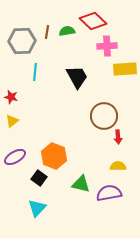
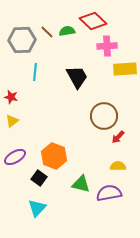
brown line: rotated 56 degrees counterclockwise
gray hexagon: moved 1 px up
red arrow: rotated 48 degrees clockwise
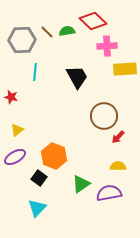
yellow triangle: moved 5 px right, 9 px down
green triangle: rotated 48 degrees counterclockwise
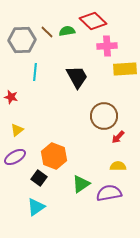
cyan triangle: moved 1 px left, 1 px up; rotated 12 degrees clockwise
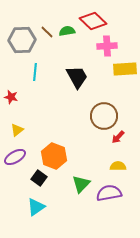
green triangle: rotated 12 degrees counterclockwise
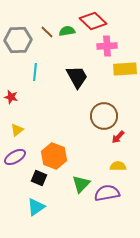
gray hexagon: moved 4 px left
black square: rotated 14 degrees counterclockwise
purple semicircle: moved 2 px left
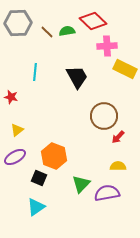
gray hexagon: moved 17 px up
yellow rectangle: rotated 30 degrees clockwise
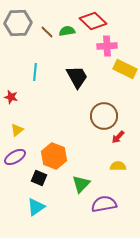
purple semicircle: moved 3 px left, 11 px down
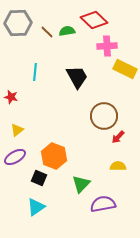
red diamond: moved 1 px right, 1 px up
purple semicircle: moved 1 px left
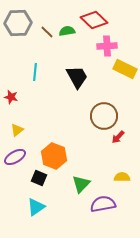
yellow semicircle: moved 4 px right, 11 px down
